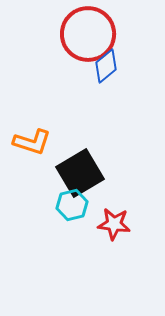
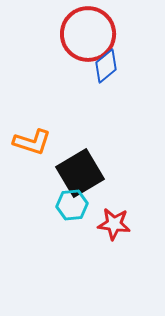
cyan hexagon: rotated 8 degrees clockwise
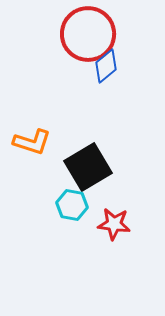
black square: moved 8 px right, 6 px up
cyan hexagon: rotated 16 degrees clockwise
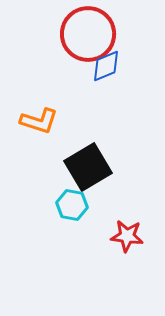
blue diamond: rotated 16 degrees clockwise
orange L-shape: moved 7 px right, 21 px up
red star: moved 13 px right, 12 px down
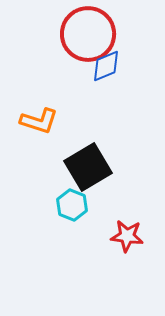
cyan hexagon: rotated 12 degrees clockwise
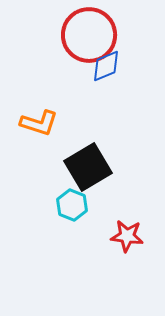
red circle: moved 1 px right, 1 px down
orange L-shape: moved 2 px down
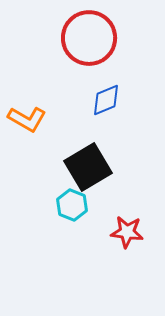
red circle: moved 3 px down
blue diamond: moved 34 px down
orange L-shape: moved 12 px left, 4 px up; rotated 12 degrees clockwise
red star: moved 4 px up
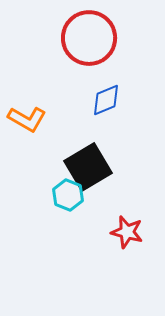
cyan hexagon: moved 4 px left, 10 px up
red star: rotated 8 degrees clockwise
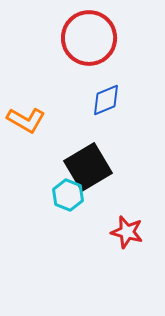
orange L-shape: moved 1 px left, 1 px down
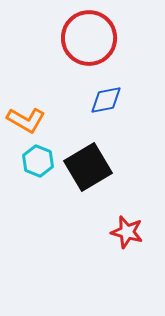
blue diamond: rotated 12 degrees clockwise
cyan hexagon: moved 30 px left, 34 px up
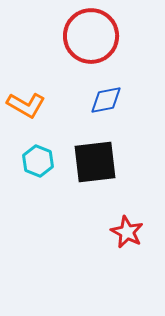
red circle: moved 2 px right, 2 px up
orange L-shape: moved 15 px up
black square: moved 7 px right, 5 px up; rotated 24 degrees clockwise
red star: rotated 12 degrees clockwise
